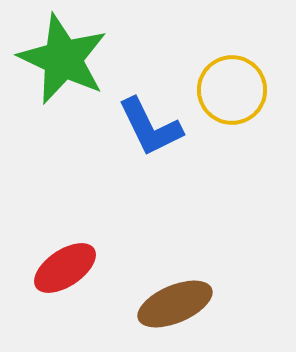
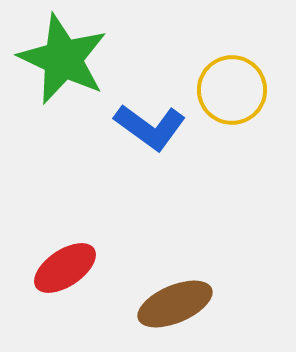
blue L-shape: rotated 28 degrees counterclockwise
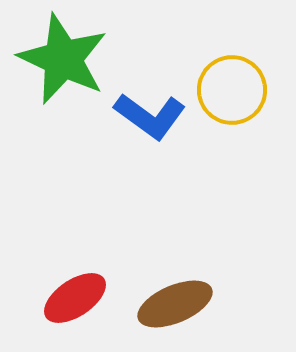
blue L-shape: moved 11 px up
red ellipse: moved 10 px right, 30 px down
